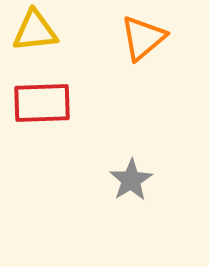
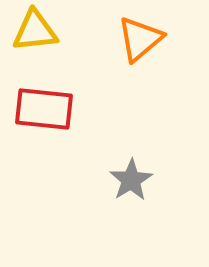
orange triangle: moved 3 px left, 1 px down
red rectangle: moved 2 px right, 6 px down; rotated 8 degrees clockwise
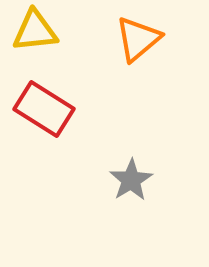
orange triangle: moved 2 px left
red rectangle: rotated 26 degrees clockwise
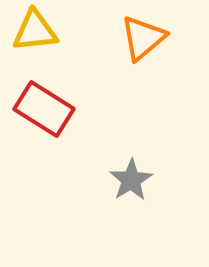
orange triangle: moved 5 px right, 1 px up
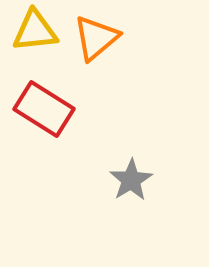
orange triangle: moved 47 px left
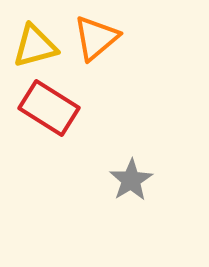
yellow triangle: moved 15 px down; rotated 9 degrees counterclockwise
red rectangle: moved 5 px right, 1 px up
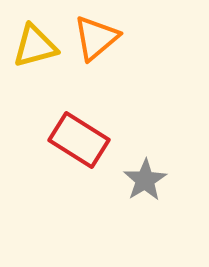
red rectangle: moved 30 px right, 32 px down
gray star: moved 14 px right
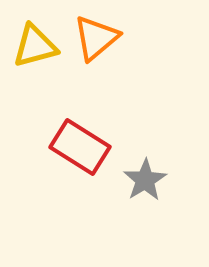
red rectangle: moved 1 px right, 7 px down
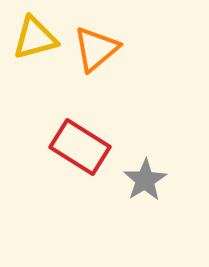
orange triangle: moved 11 px down
yellow triangle: moved 8 px up
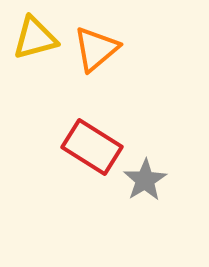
red rectangle: moved 12 px right
